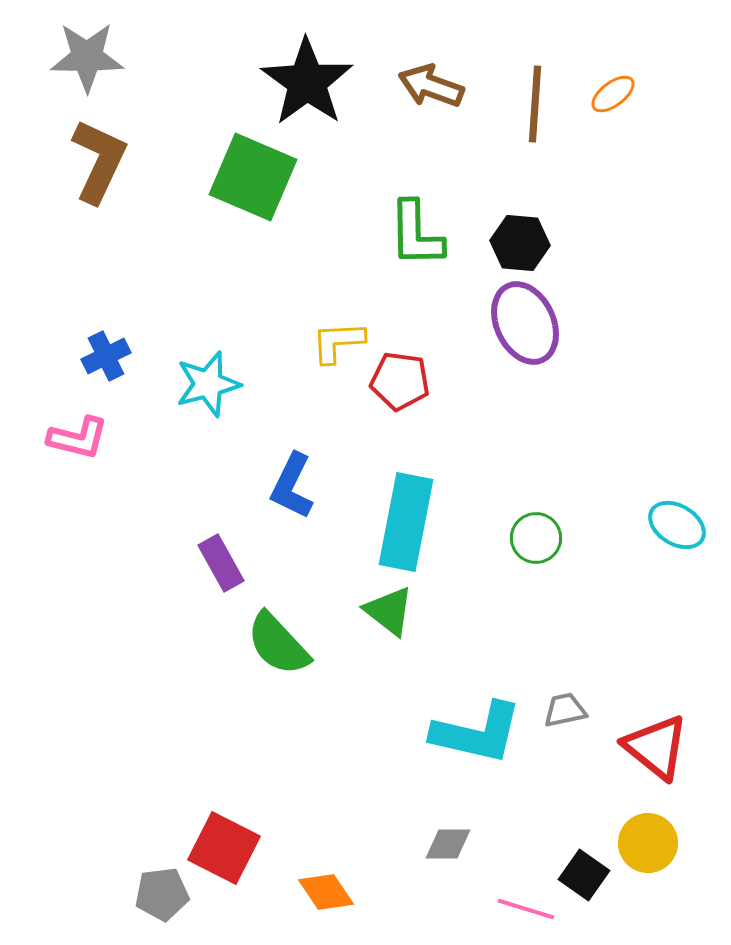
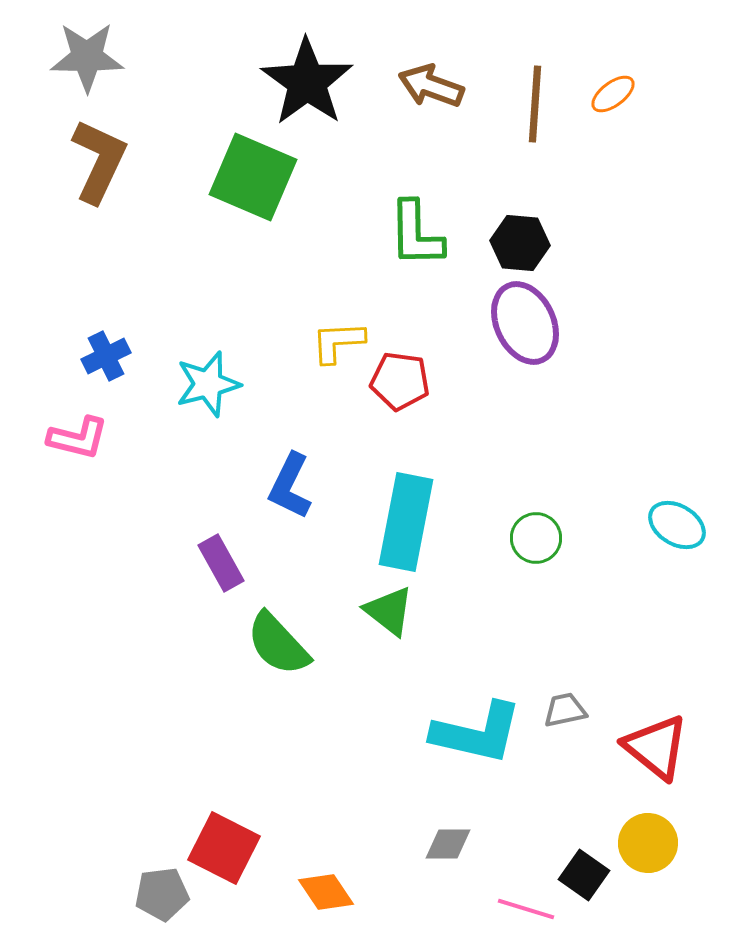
blue L-shape: moved 2 px left
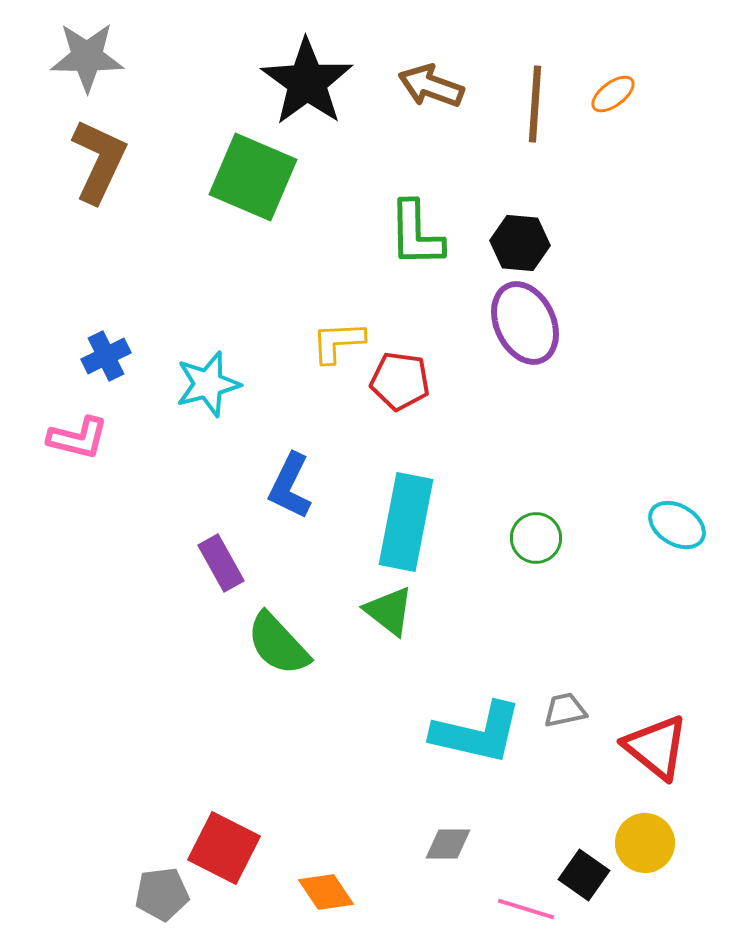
yellow circle: moved 3 px left
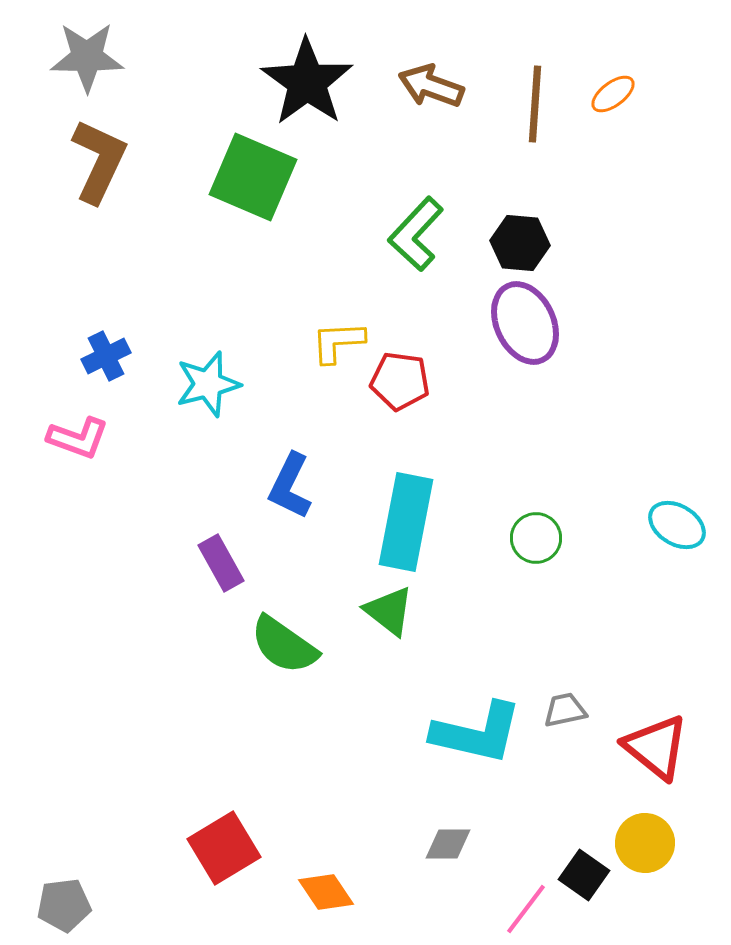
green L-shape: rotated 44 degrees clockwise
pink L-shape: rotated 6 degrees clockwise
green semicircle: moved 6 px right, 1 px down; rotated 12 degrees counterclockwise
red square: rotated 32 degrees clockwise
gray pentagon: moved 98 px left, 11 px down
pink line: rotated 70 degrees counterclockwise
